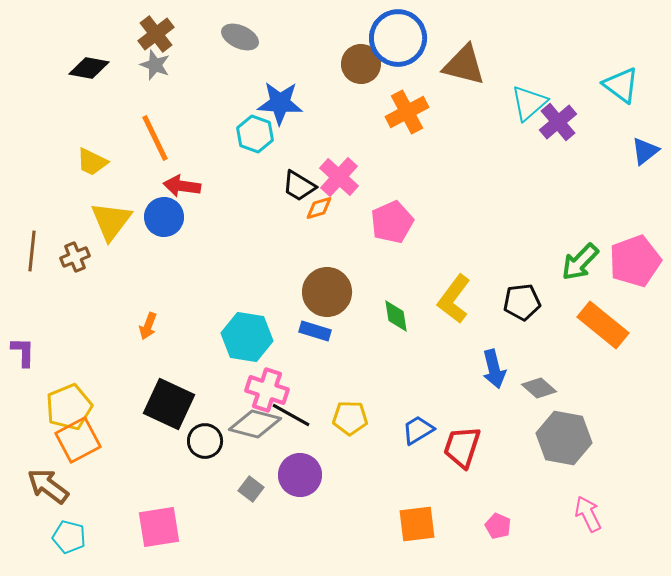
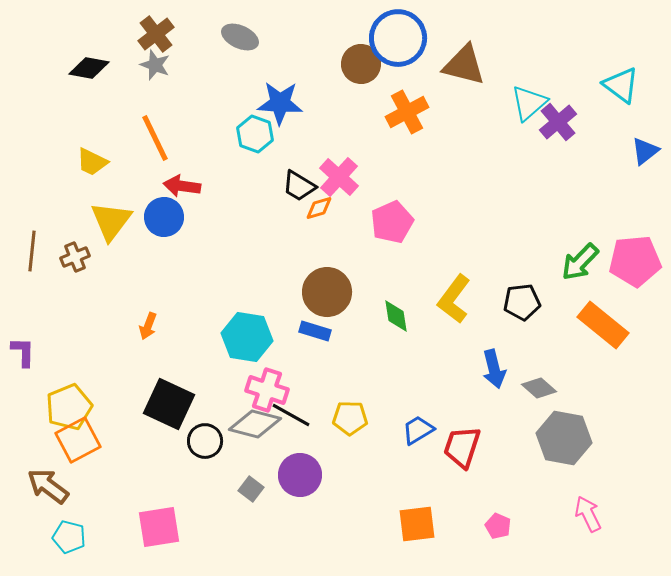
pink pentagon at (635, 261): rotated 15 degrees clockwise
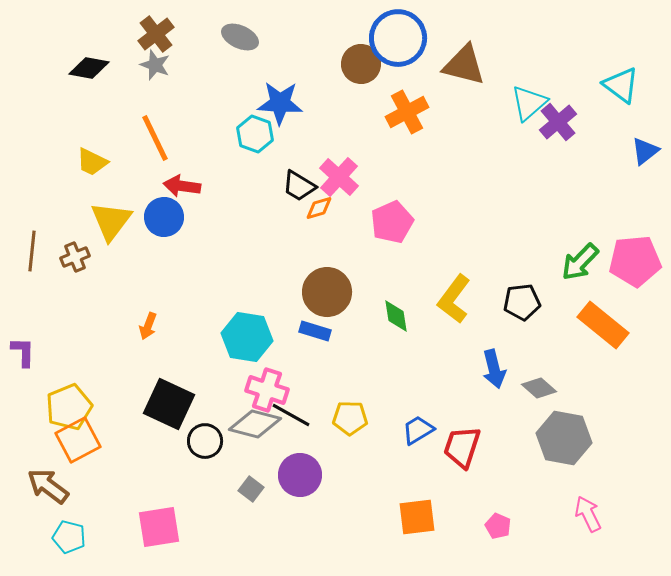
orange square at (417, 524): moved 7 px up
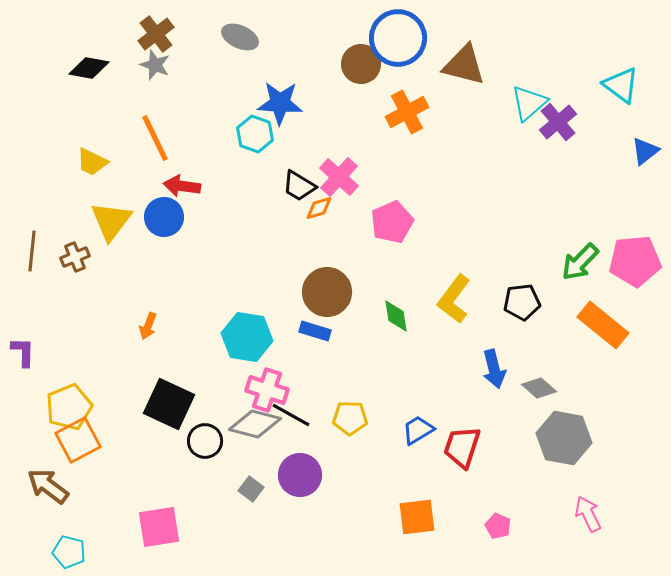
cyan pentagon at (69, 537): moved 15 px down
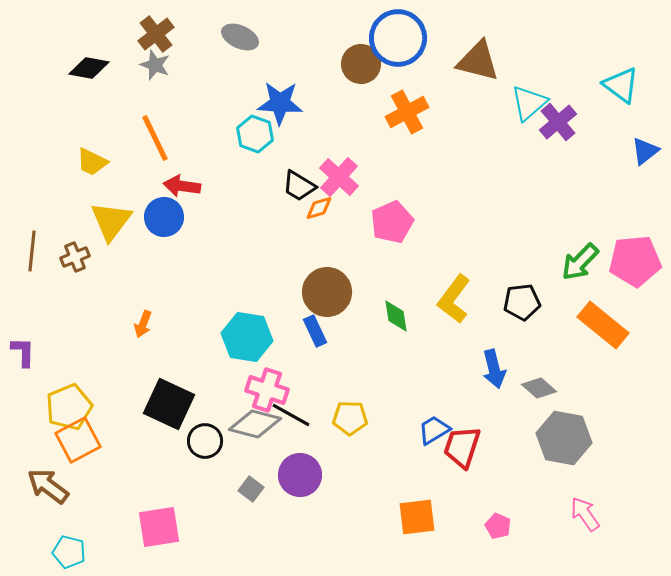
brown triangle at (464, 65): moved 14 px right, 4 px up
orange arrow at (148, 326): moved 5 px left, 2 px up
blue rectangle at (315, 331): rotated 48 degrees clockwise
blue trapezoid at (418, 430): moved 16 px right
pink arrow at (588, 514): moved 3 px left; rotated 9 degrees counterclockwise
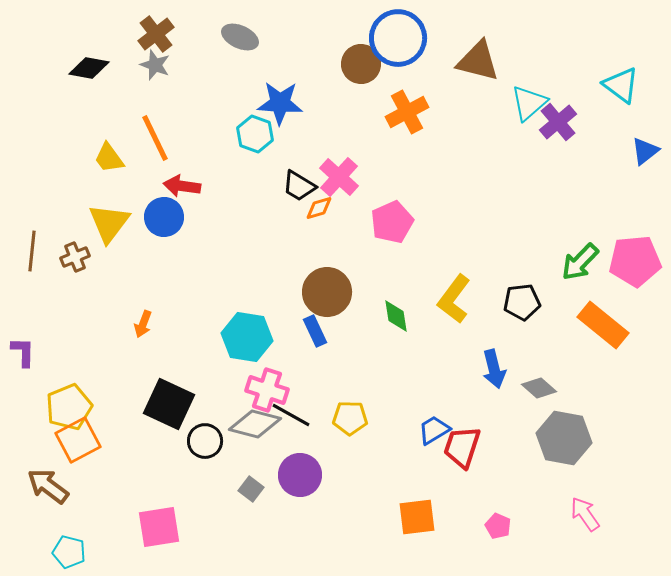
yellow trapezoid at (92, 162): moved 17 px right, 4 px up; rotated 28 degrees clockwise
yellow triangle at (111, 221): moved 2 px left, 2 px down
